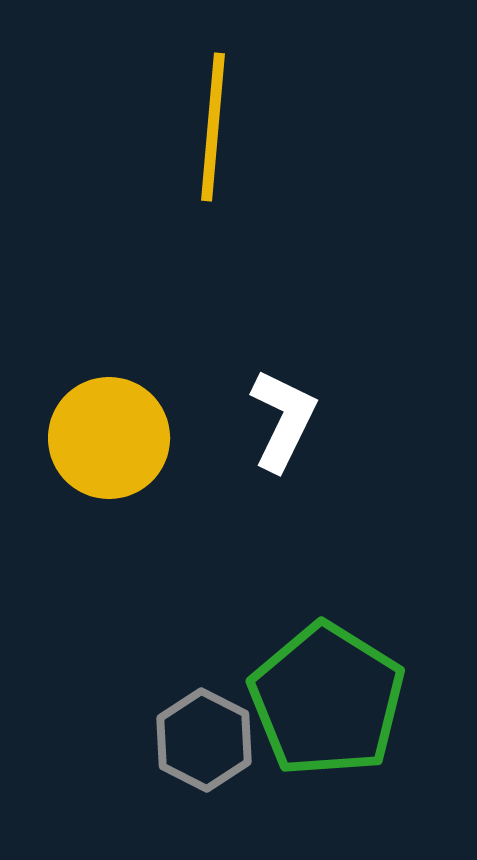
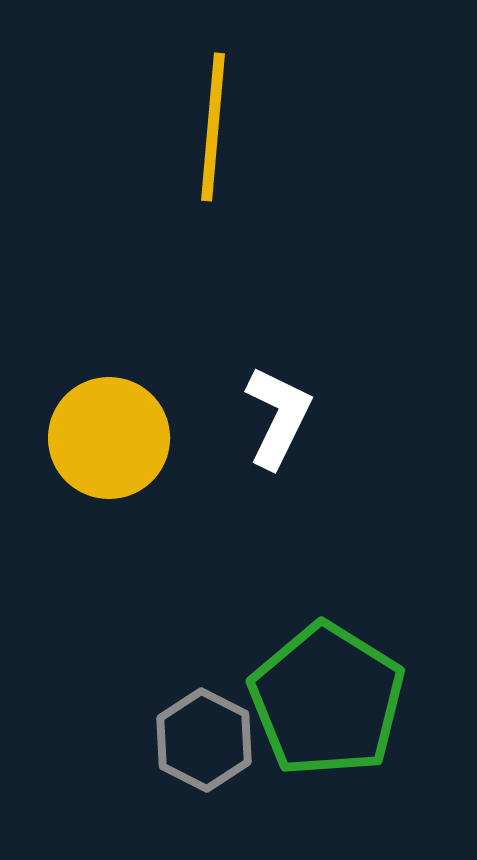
white L-shape: moved 5 px left, 3 px up
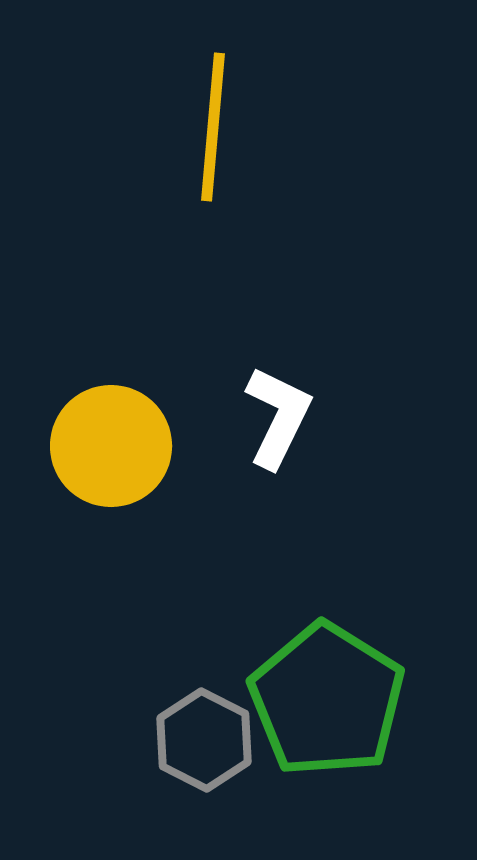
yellow circle: moved 2 px right, 8 px down
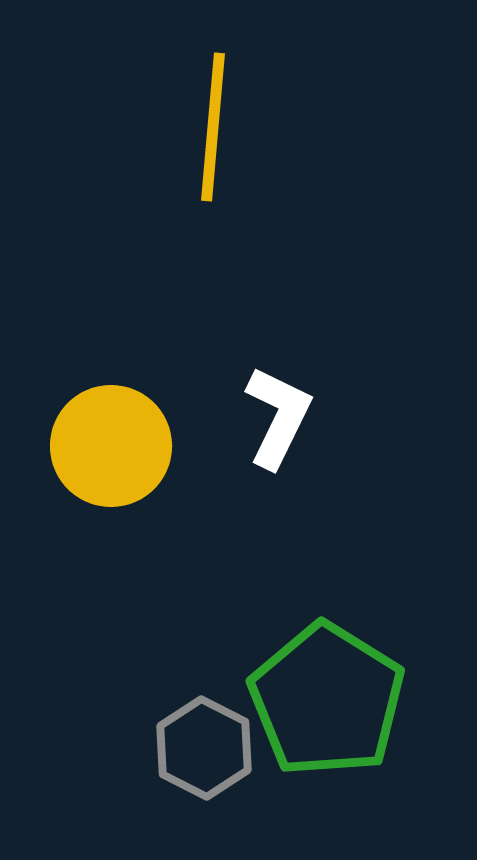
gray hexagon: moved 8 px down
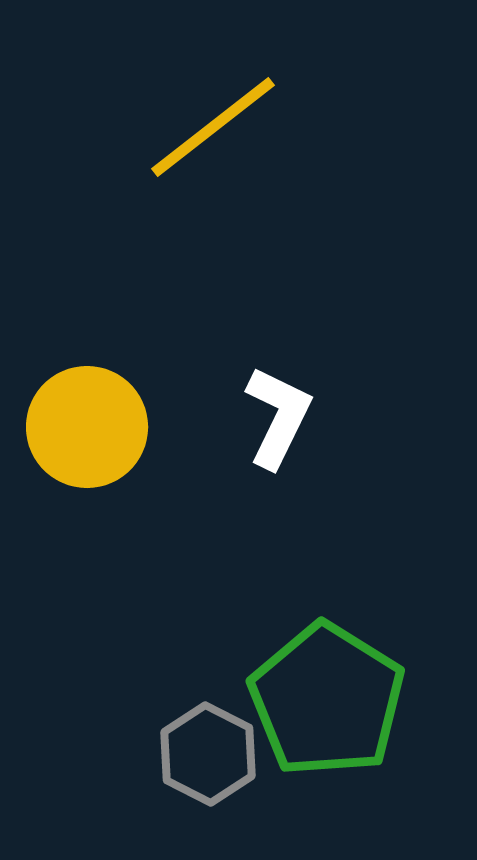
yellow line: rotated 47 degrees clockwise
yellow circle: moved 24 px left, 19 px up
gray hexagon: moved 4 px right, 6 px down
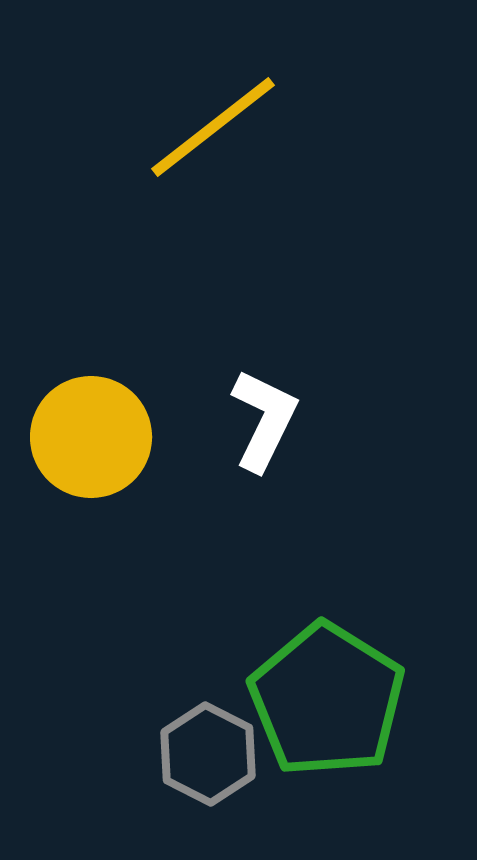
white L-shape: moved 14 px left, 3 px down
yellow circle: moved 4 px right, 10 px down
